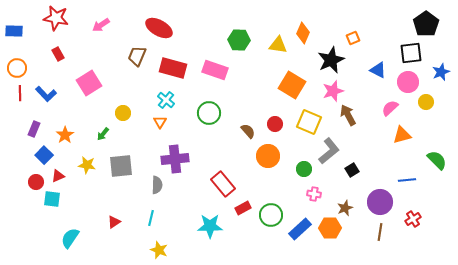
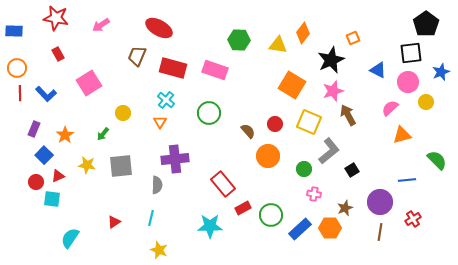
orange diamond at (303, 33): rotated 15 degrees clockwise
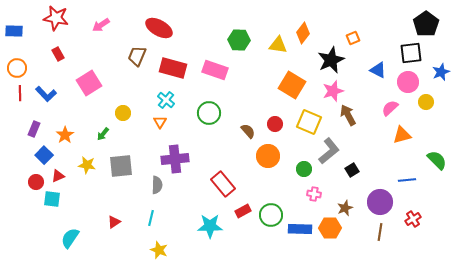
red rectangle at (243, 208): moved 3 px down
blue rectangle at (300, 229): rotated 45 degrees clockwise
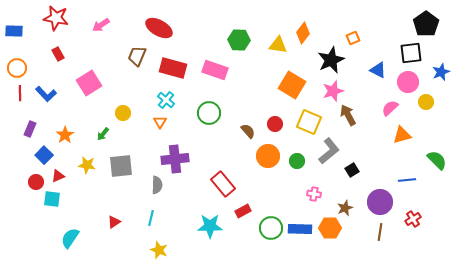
purple rectangle at (34, 129): moved 4 px left
green circle at (304, 169): moved 7 px left, 8 px up
green circle at (271, 215): moved 13 px down
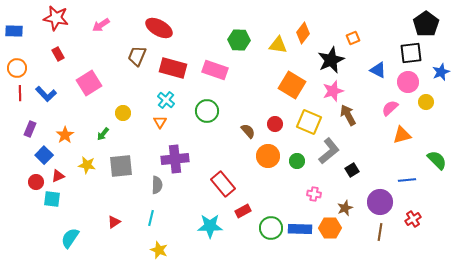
green circle at (209, 113): moved 2 px left, 2 px up
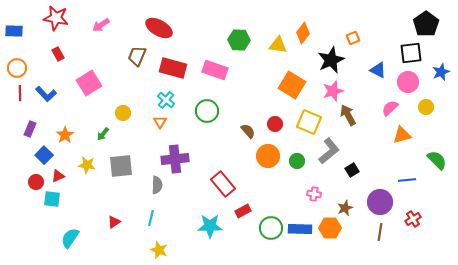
yellow circle at (426, 102): moved 5 px down
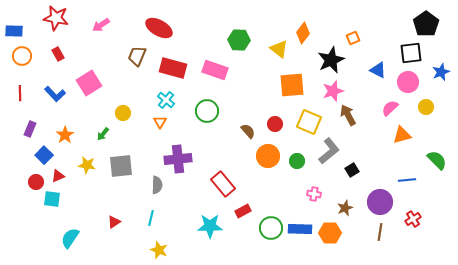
yellow triangle at (278, 45): moved 1 px right, 4 px down; rotated 30 degrees clockwise
orange circle at (17, 68): moved 5 px right, 12 px up
orange square at (292, 85): rotated 36 degrees counterclockwise
blue L-shape at (46, 94): moved 9 px right
purple cross at (175, 159): moved 3 px right
orange hexagon at (330, 228): moved 5 px down
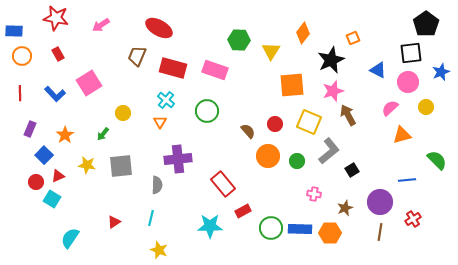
yellow triangle at (279, 49): moved 8 px left, 2 px down; rotated 24 degrees clockwise
cyan square at (52, 199): rotated 24 degrees clockwise
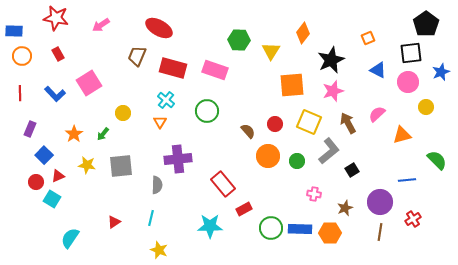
orange square at (353, 38): moved 15 px right
pink semicircle at (390, 108): moved 13 px left, 6 px down
brown arrow at (348, 115): moved 8 px down
orange star at (65, 135): moved 9 px right, 1 px up
red rectangle at (243, 211): moved 1 px right, 2 px up
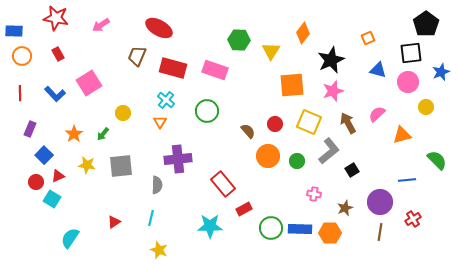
blue triangle at (378, 70): rotated 12 degrees counterclockwise
